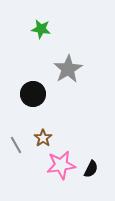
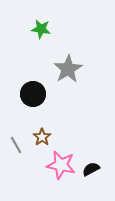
brown star: moved 1 px left, 1 px up
pink star: rotated 20 degrees clockwise
black semicircle: rotated 144 degrees counterclockwise
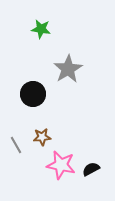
brown star: rotated 30 degrees clockwise
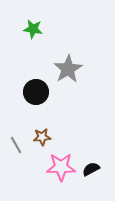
green star: moved 8 px left
black circle: moved 3 px right, 2 px up
pink star: moved 2 px down; rotated 12 degrees counterclockwise
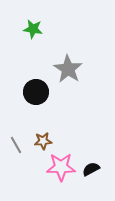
gray star: rotated 8 degrees counterclockwise
brown star: moved 1 px right, 4 px down
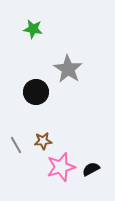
pink star: rotated 16 degrees counterclockwise
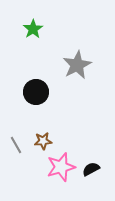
green star: rotated 30 degrees clockwise
gray star: moved 9 px right, 4 px up; rotated 12 degrees clockwise
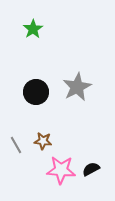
gray star: moved 22 px down
brown star: rotated 12 degrees clockwise
pink star: moved 3 px down; rotated 20 degrees clockwise
